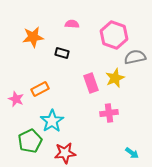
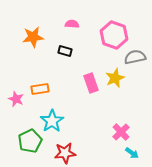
black rectangle: moved 3 px right, 2 px up
orange rectangle: rotated 18 degrees clockwise
pink cross: moved 12 px right, 19 px down; rotated 36 degrees counterclockwise
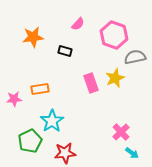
pink semicircle: moved 6 px right; rotated 128 degrees clockwise
pink star: moved 2 px left; rotated 28 degrees counterclockwise
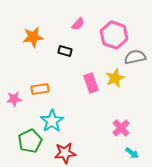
pink cross: moved 4 px up
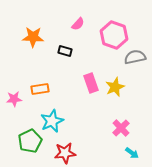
orange star: rotated 10 degrees clockwise
yellow star: moved 9 px down
cyan star: rotated 10 degrees clockwise
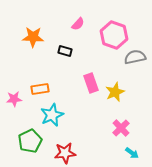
yellow star: moved 5 px down
cyan star: moved 6 px up
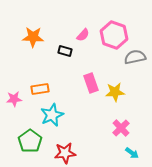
pink semicircle: moved 5 px right, 11 px down
yellow star: rotated 18 degrees clockwise
green pentagon: rotated 10 degrees counterclockwise
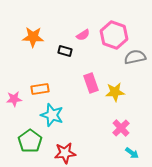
pink semicircle: rotated 16 degrees clockwise
cyan star: rotated 30 degrees counterclockwise
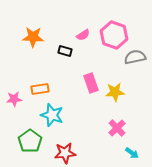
pink cross: moved 4 px left
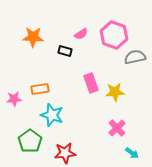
pink semicircle: moved 2 px left, 1 px up
